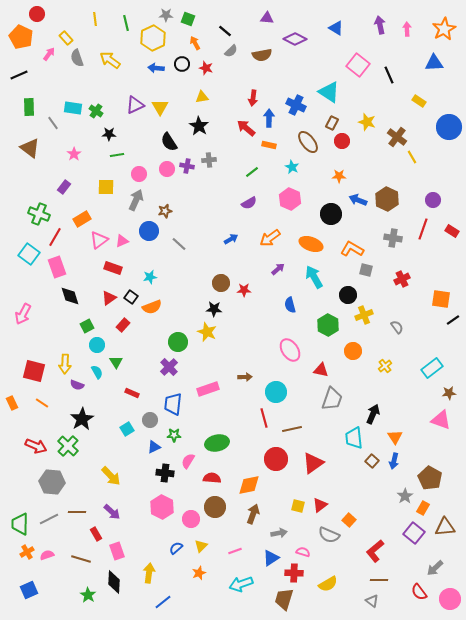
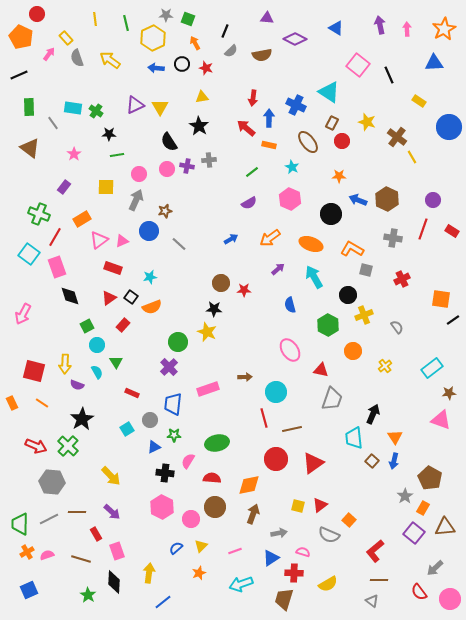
black line at (225, 31): rotated 72 degrees clockwise
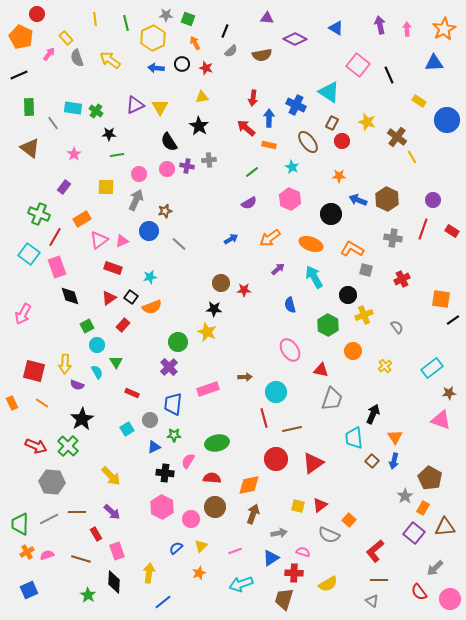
blue circle at (449, 127): moved 2 px left, 7 px up
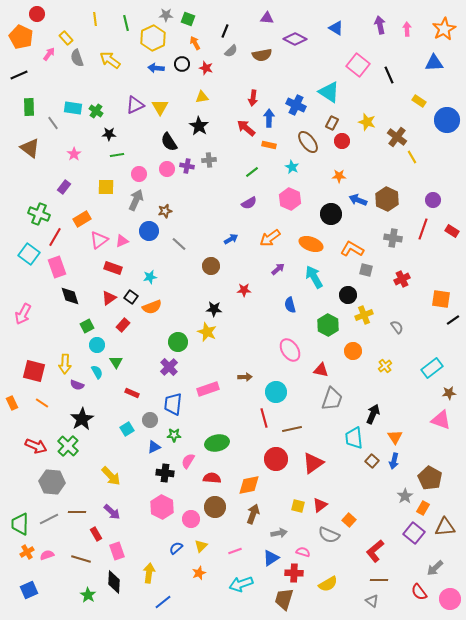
brown circle at (221, 283): moved 10 px left, 17 px up
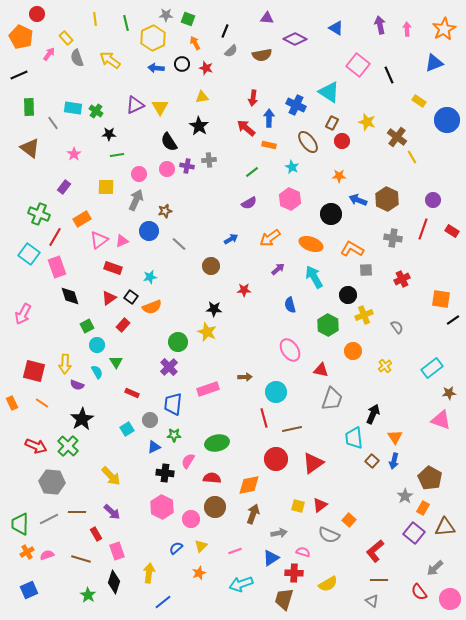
blue triangle at (434, 63): rotated 18 degrees counterclockwise
gray square at (366, 270): rotated 16 degrees counterclockwise
black diamond at (114, 582): rotated 15 degrees clockwise
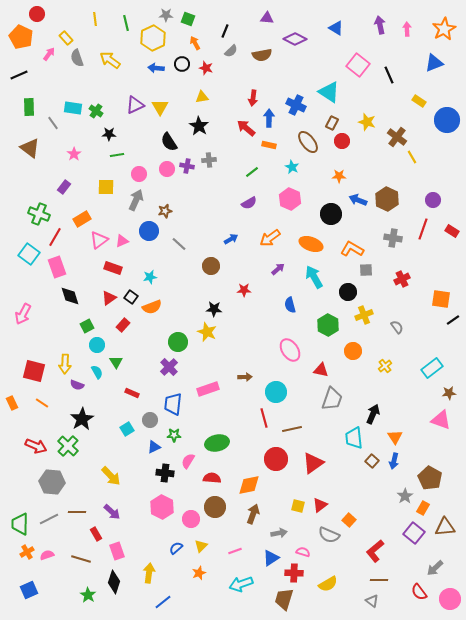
black circle at (348, 295): moved 3 px up
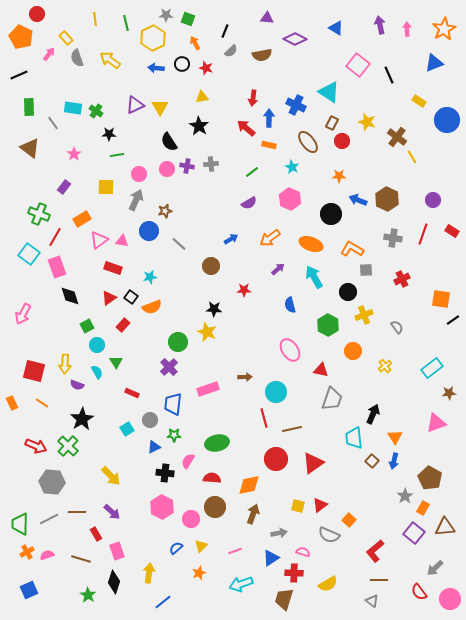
gray cross at (209, 160): moved 2 px right, 4 px down
red line at (423, 229): moved 5 px down
pink triangle at (122, 241): rotated 32 degrees clockwise
pink triangle at (441, 420): moved 5 px left, 3 px down; rotated 40 degrees counterclockwise
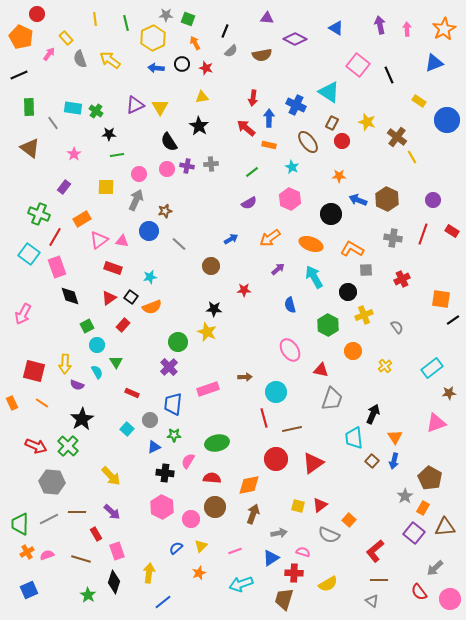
gray semicircle at (77, 58): moved 3 px right, 1 px down
cyan square at (127, 429): rotated 16 degrees counterclockwise
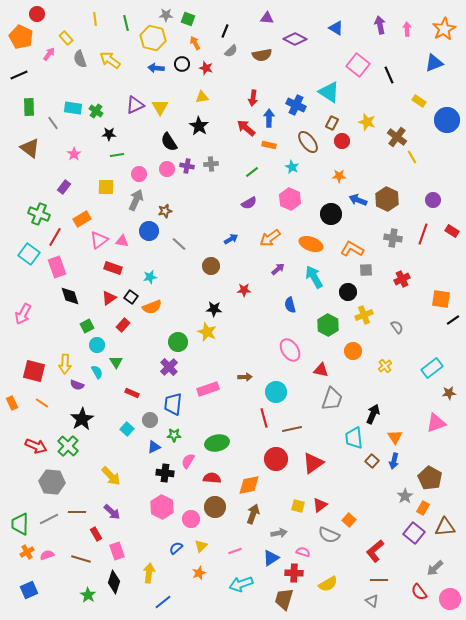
yellow hexagon at (153, 38): rotated 20 degrees counterclockwise
